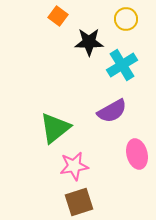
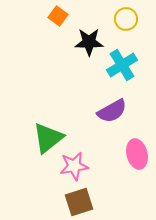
green triangle: moved 7 px left, 10 px down
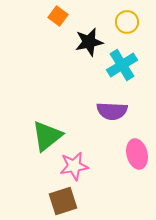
yellow circle: moved 1 px right, 3 px down
black star: rotated 12 degrees counterclockwise
purple semicircle: rotated 32 degrees clockwise
green triangle: moved 1 px left, 2 px up
brown square: moved 16 px left, 1 px up
